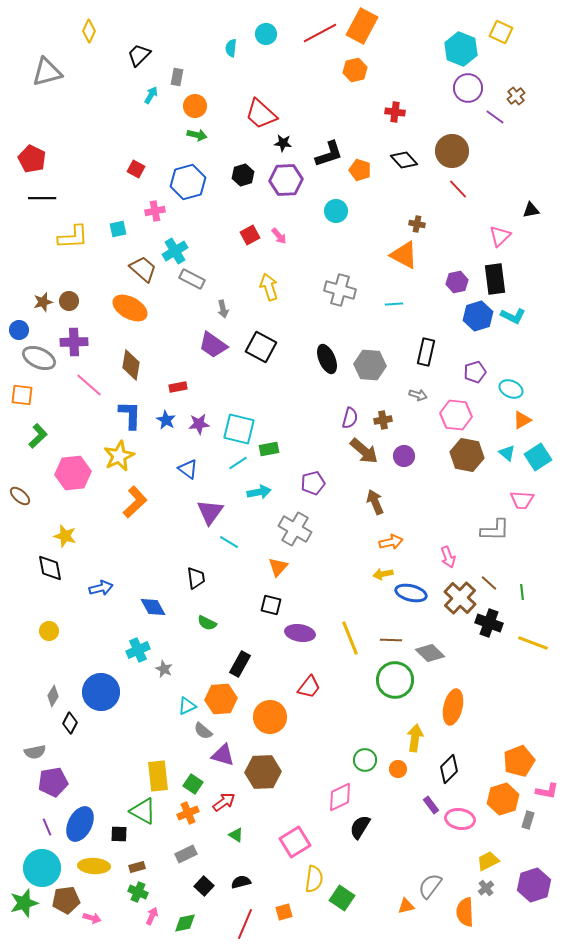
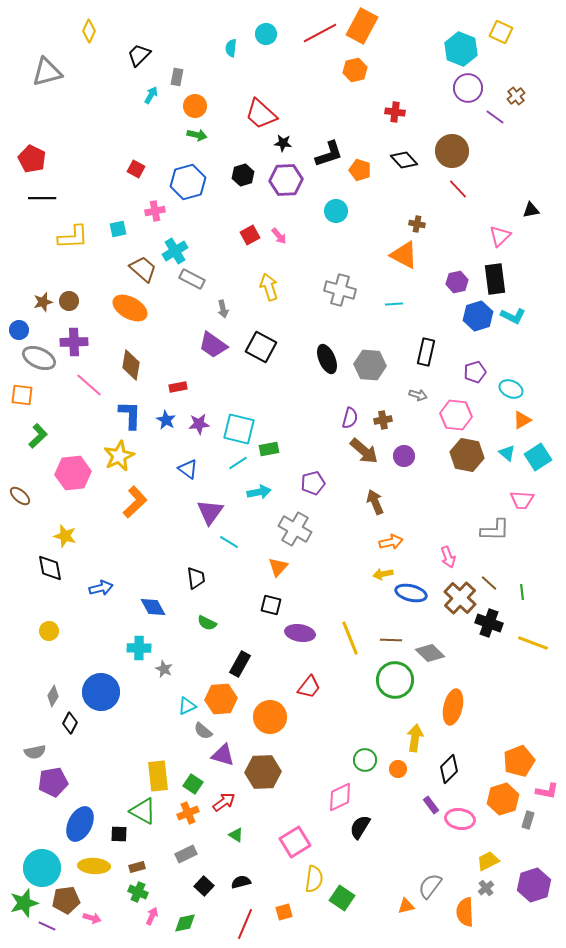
cyan cross at (138, 650): moved 1 px right, 2 px up; rotated 25 degrees clockwise
purple line at (47, 827): moved 99 px down; rotated 42 degrees counterclockwise
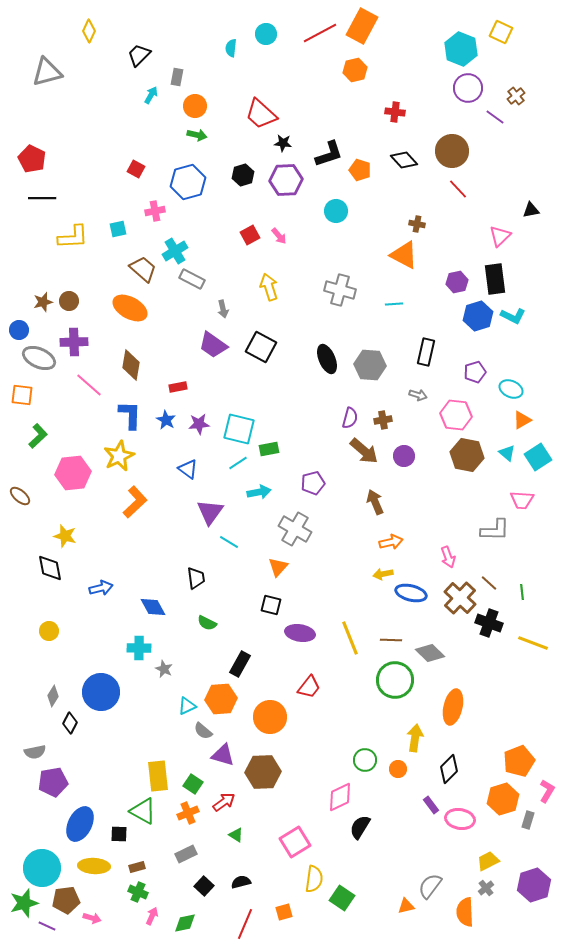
pink L-shape at (547, 791): rotated 70 degrees counterclockwise
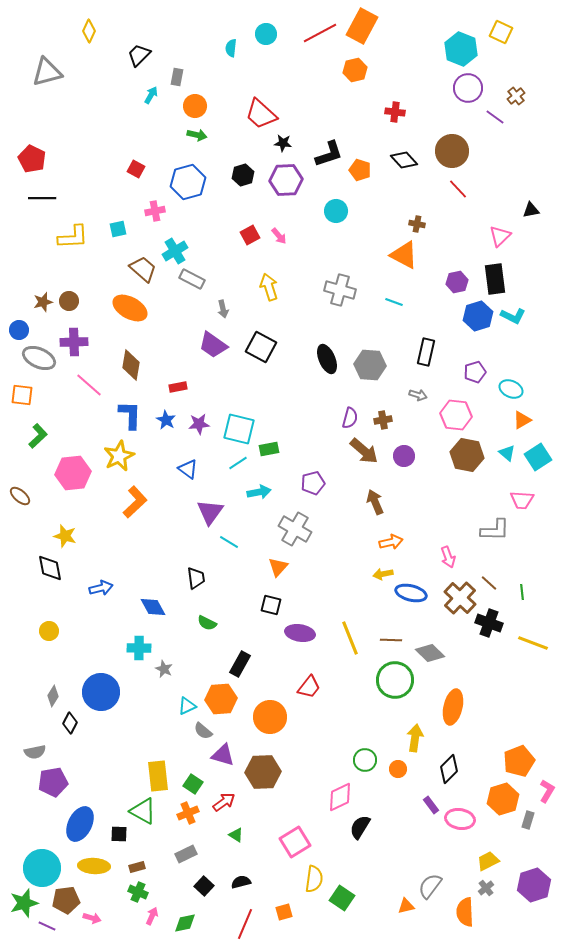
cyan line at (394, 304): moved 2 px up; rotated 24 degrees clockwise
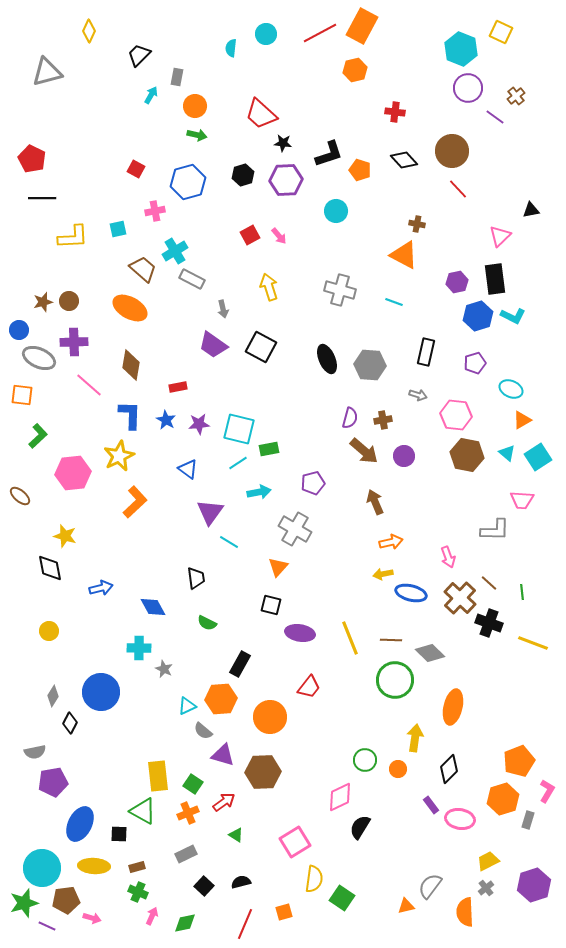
purple pentagon at (475, 372): moved 9 px up
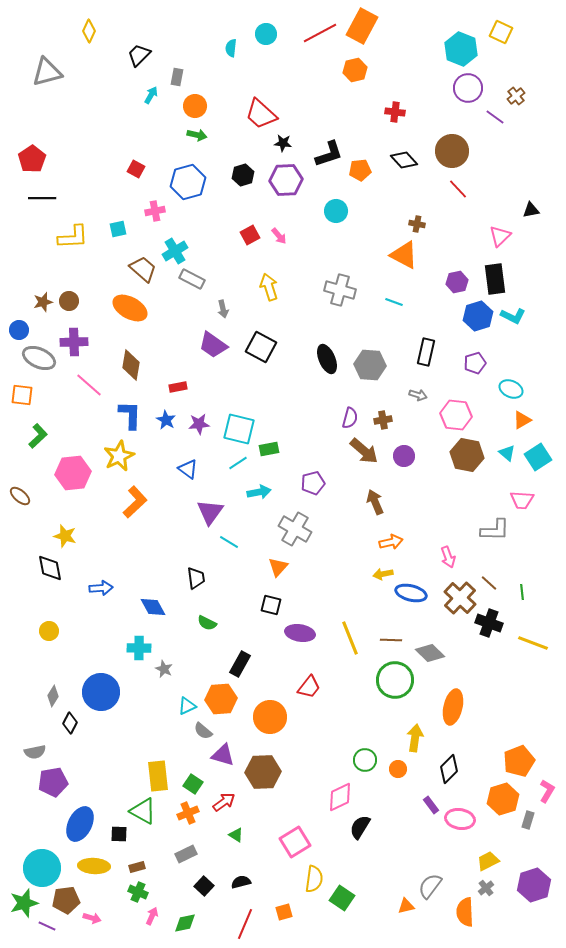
red pentagon at (32, 159): rotated 12 degrees clockwise
orange pentagon at (360, 170): rotated 25 degrees counterclockwise
blue arrow at (101, 588): rotated 10 degrees clockwise
